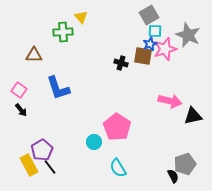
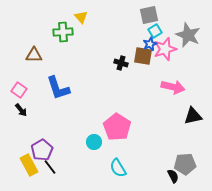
gray square: rotated 18 degrees clockwise
cyan square: rotated 32 degrees counterclockwise
pink arrow: moved 3 px right, 14 px up
gray pentagon: rotated 15 degrees clockwise
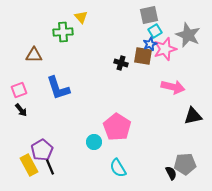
pink square: rotated 35 degrees clockwise
black line: rotated 14 degrees clockwise
black semicircle: moved 2 px left, 3 px up
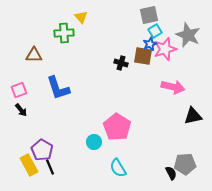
green cross: moved 1 px right, 1 px down
purple pentagon: rotated 10 degrees counterclockwise
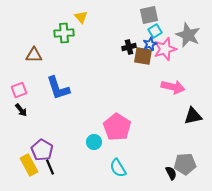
black cross: moved 8 px right, 16 px up; rotated 32 degrees counterclockwise
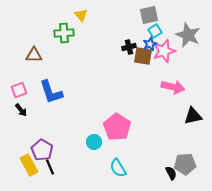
yellow triangle: moved 2 px up
pink star: moved 1 px left, 2 px down
blue L-shape: moved 7 px left, 4 px down
